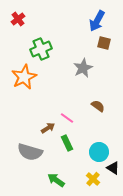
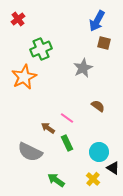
brown arrow: rotated 112 degrees counterclockwise
gray semicircle: rotated 10 degrees clockwise
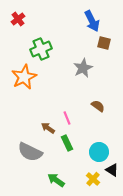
blue arrow: moved 5 px left; rotated 55 degrees counterclockwise
pink line: rotated 32 degrees clockwise
black triangle: moved 1 px left, 2 px down
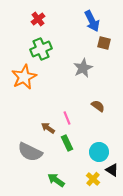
red cross: moved 20 px right
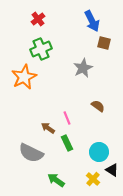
gray semicircle: moved 1 px right, 1 px down
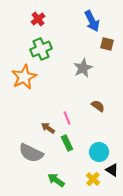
brown square: moved 3 px right, 1 px down
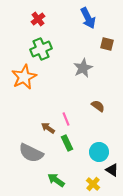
blue arrow: moved 4 px left, 3 px up
pink line: moved 1 px left, 1 px down
yellow cross: moved 5 px down
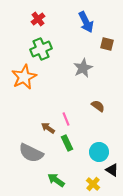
blue arrow: moved 2 px left, 4 px down
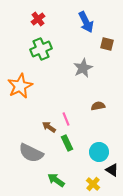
orange star: moved 4 px left, 9 px down
brown semicircle: rotated 48 degrees counterclockwise
brown arrow: moved 1 px right, 1 px up
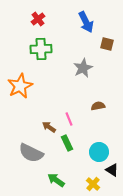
green cross: rotated 20 degrees clockwise
pink line: moved 3 px right
